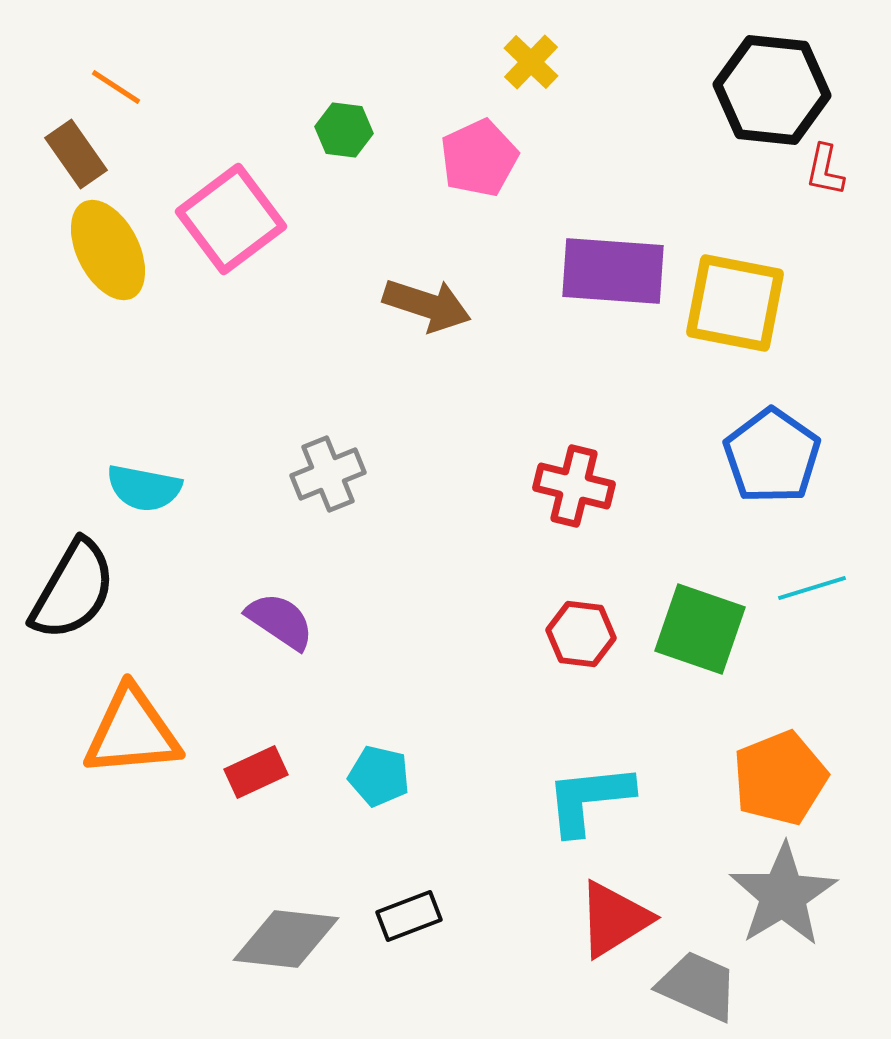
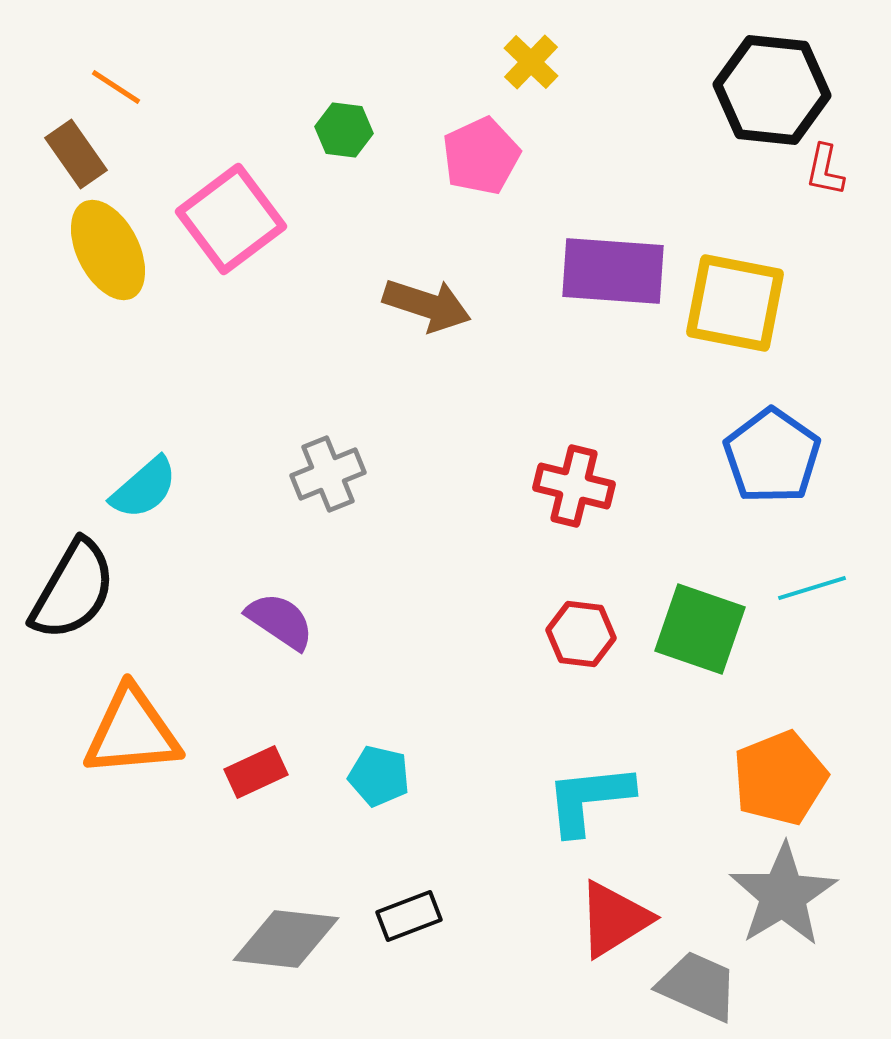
pink pentagon: moved 2 px right, 2 px up
cyan semicircle: rotated 52 degrees counterclockwise
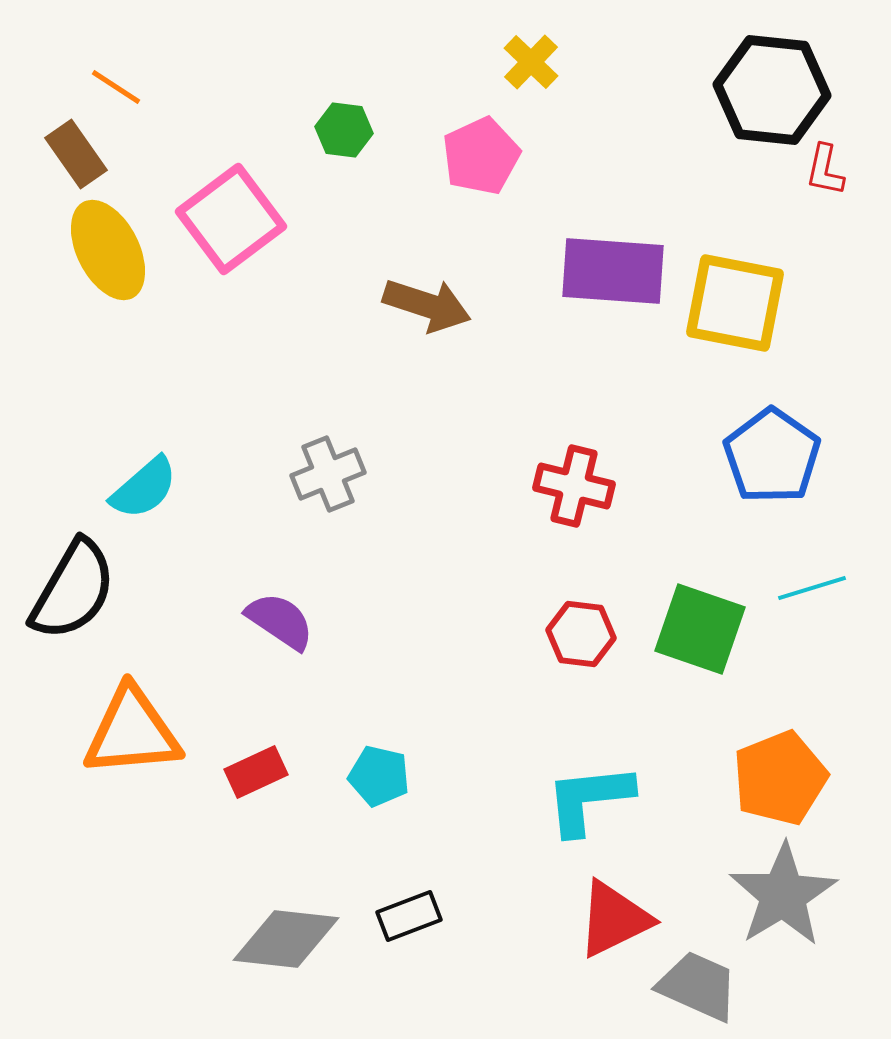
red triangle: rotated 6 degrees clockwise
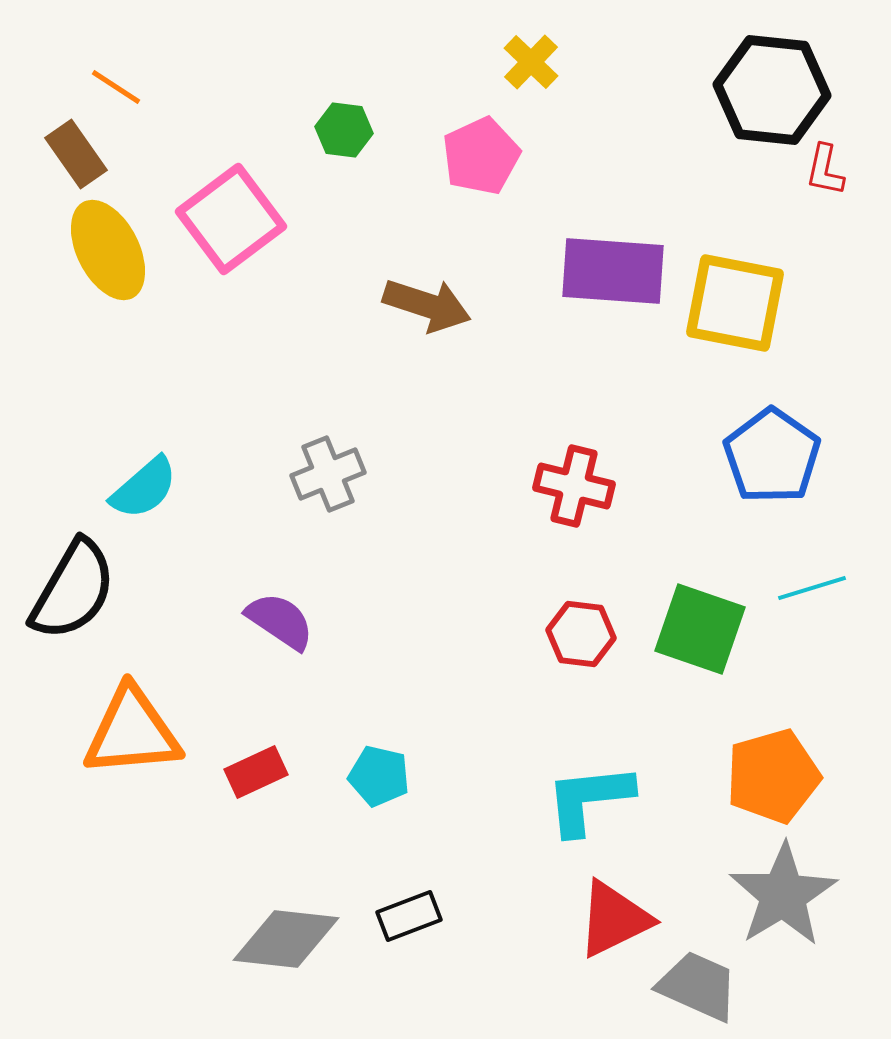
orange pentagon: moved 7 px left, 2 px up; rotated 6 degrees clockwise
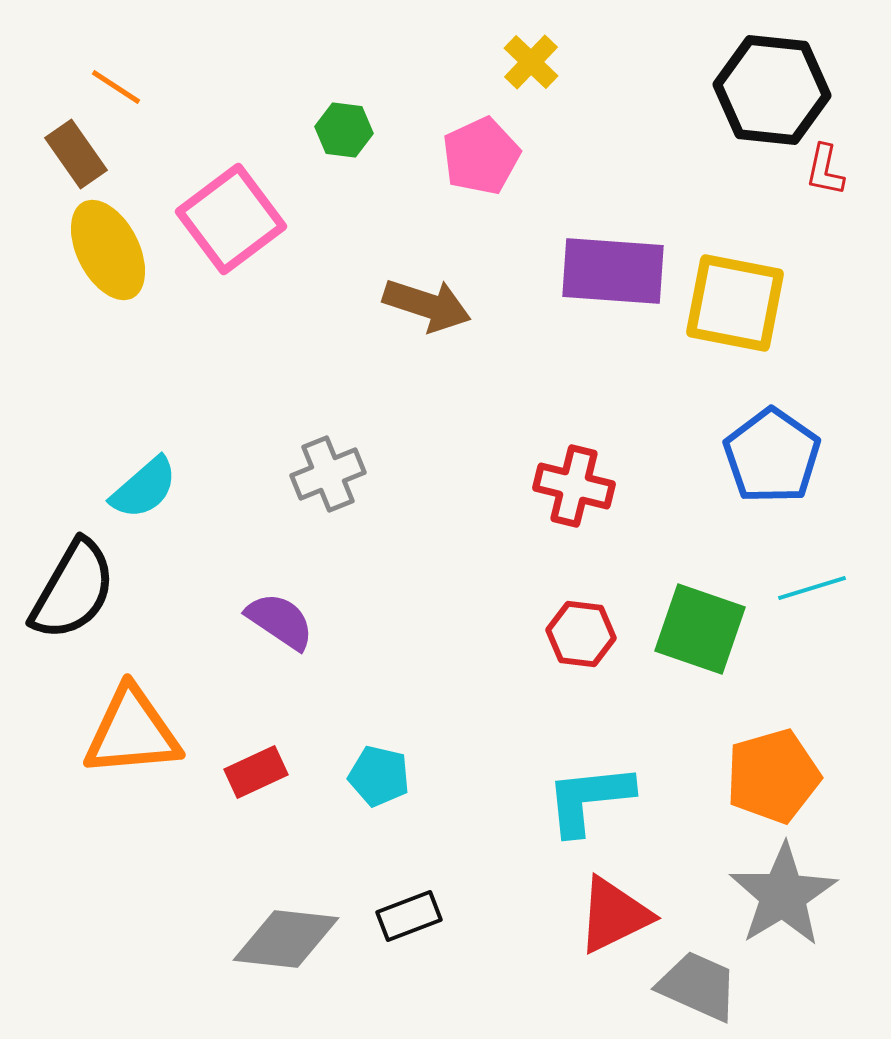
red triangle: moved 4 px up
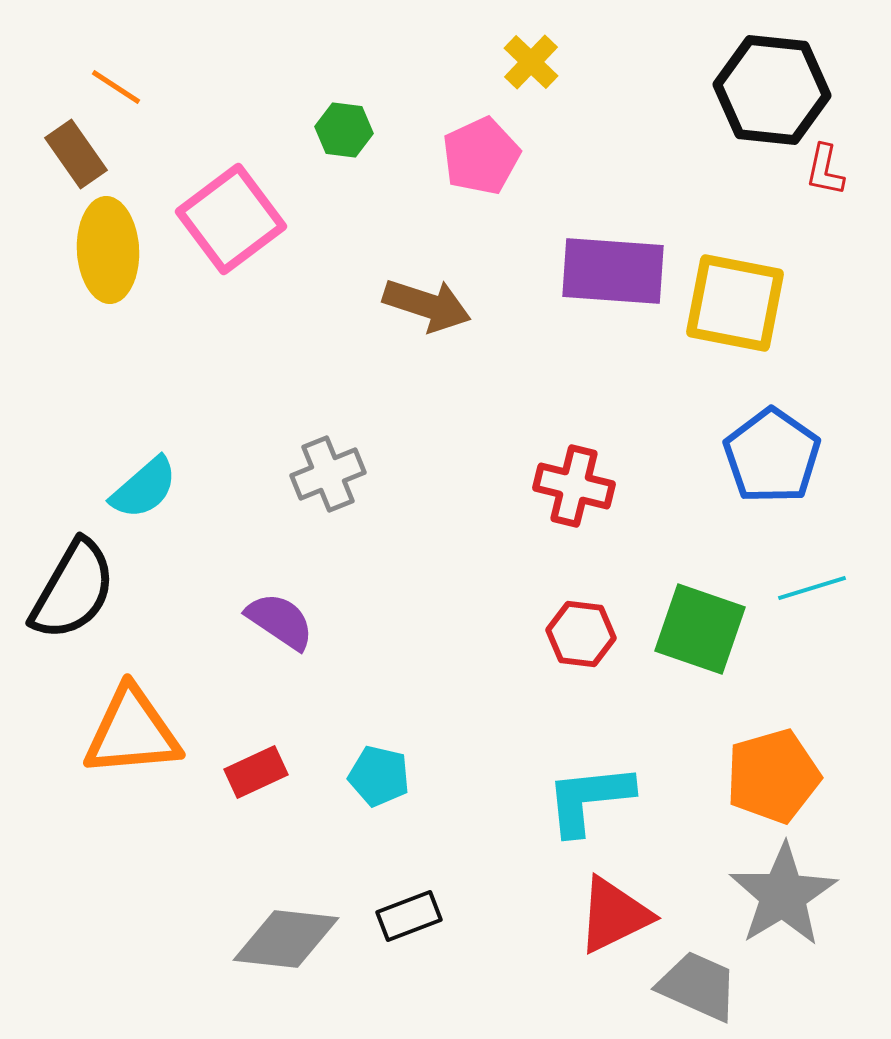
yellow ellipse: rotated 24 degrees clockwise
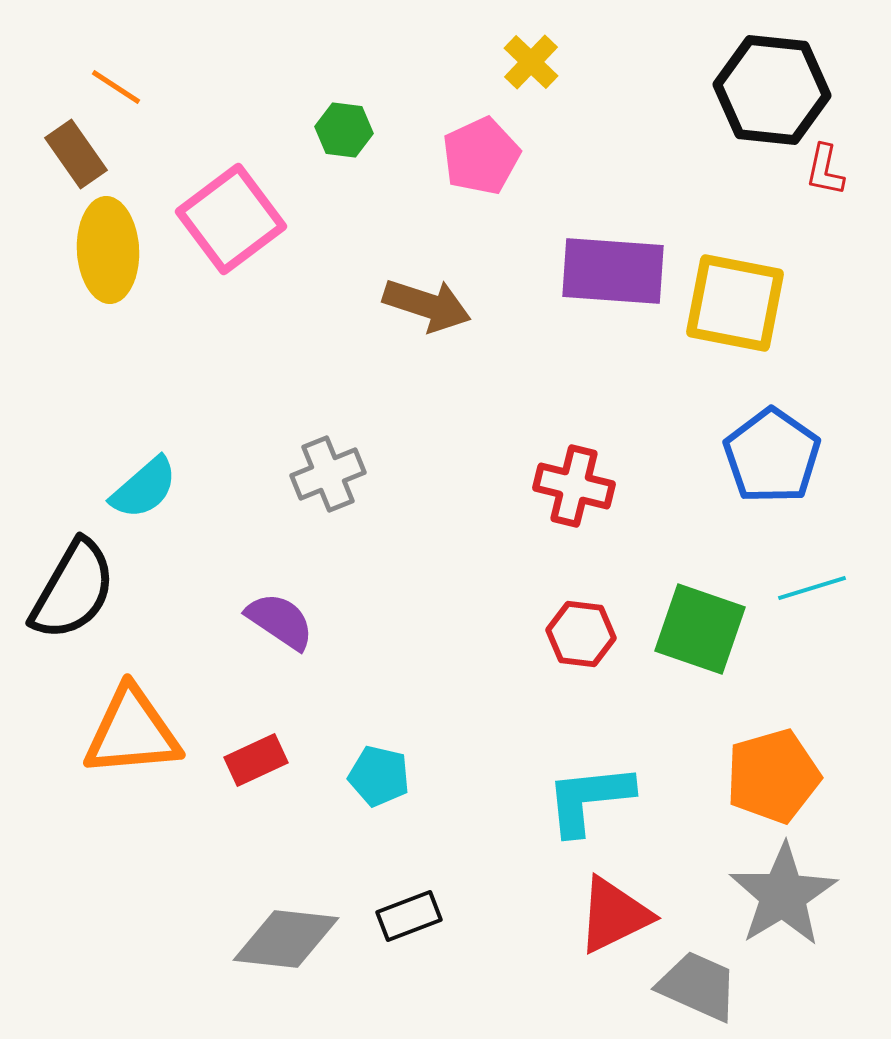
red rectangle: moved 12 px up
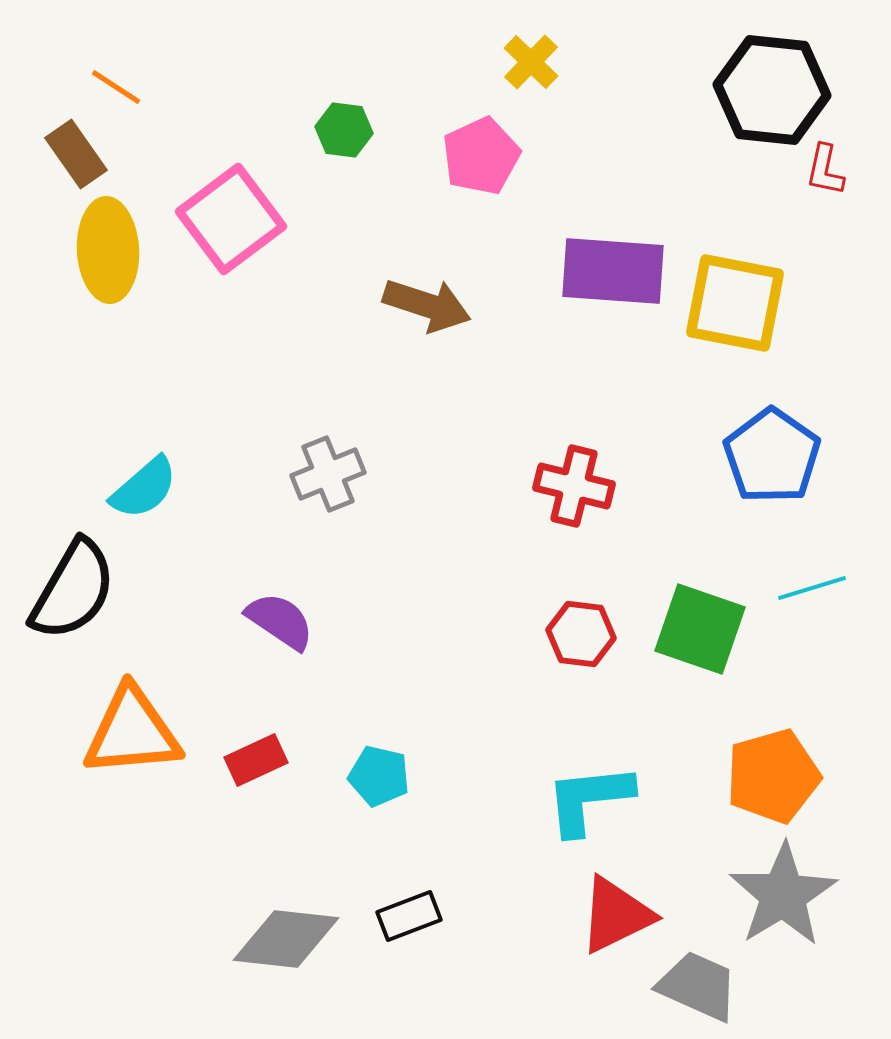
red triangle: moved 2 px right
